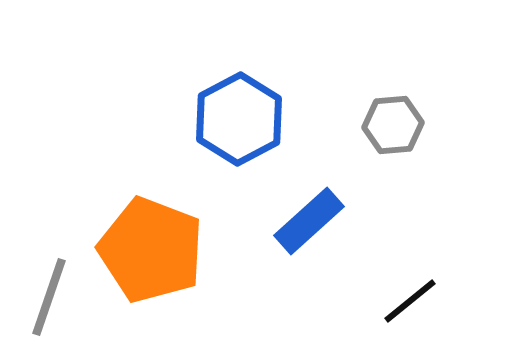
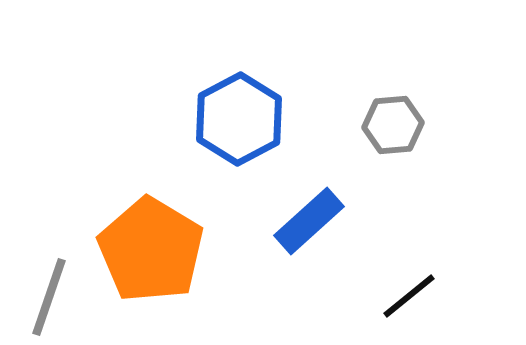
orange pentagon: rotated 10 degrees clockwise
black line: moved 1 px left, 5 px up
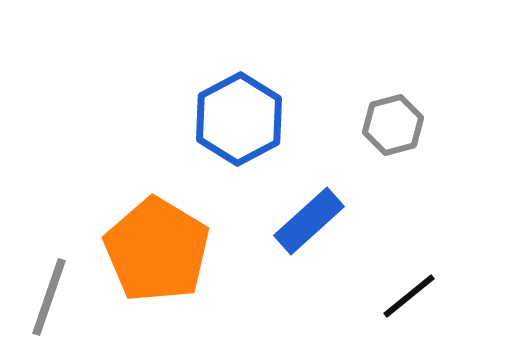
gray hexagon: rotated 10 degrees counterclockwise
orange pentagon: moved 6 px right
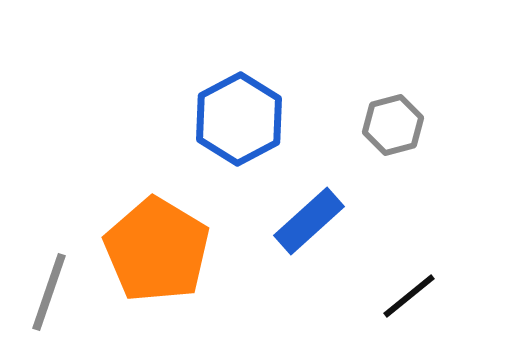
gray line: moved 5 px up
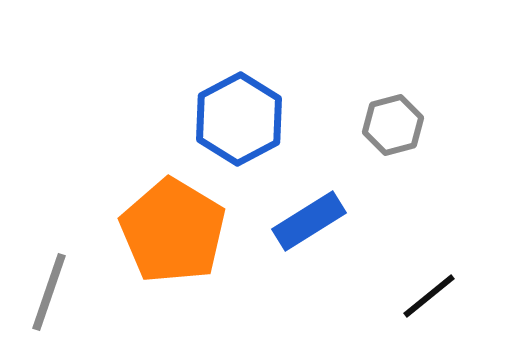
blue rectangle: rotated 10 degrees clockwise
orange pentagon: moved 16 px right, 19 px up
black line: moved 20 px right
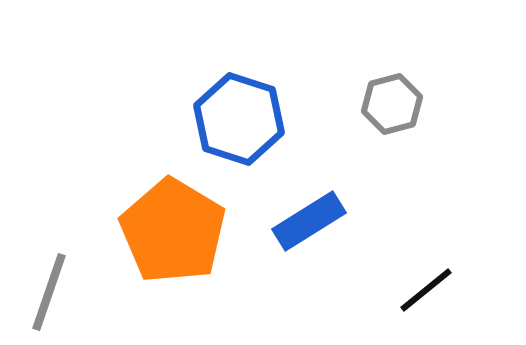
blue hexagon: rotated 14 degrees counterclockwise
gray hexagon: moved 1 px left, 21 px up
black line: moved 3 px left, 6 px up
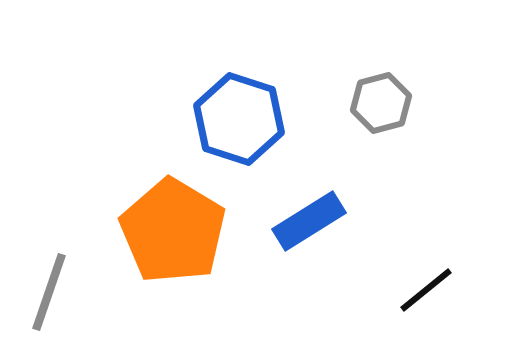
gray hexagon: moved 11 px left, 1 px up
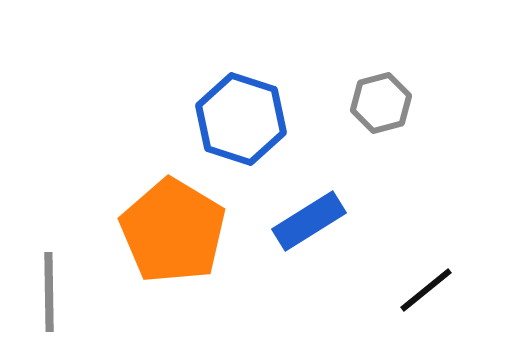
blue hexagon: moved 2 px right
gray line: rotated 20 degrees counterclockwise
